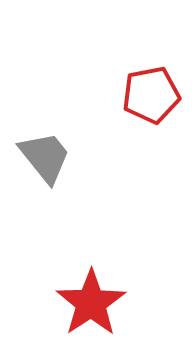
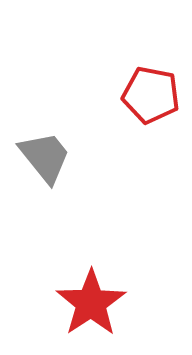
red pentagon: rotated 22 degrees clockwise
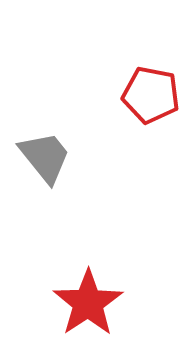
red star: moved 3 px left
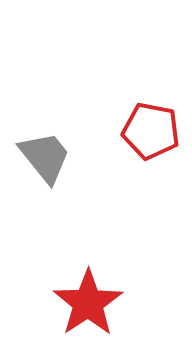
red pentagon: moved 36 px down
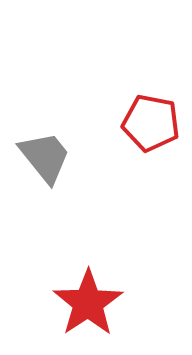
red pentagon: moved 8 px up
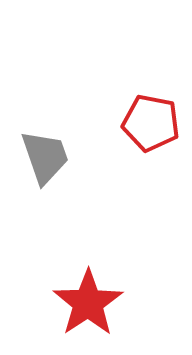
gray trapezoid: rotated 20 degrees clockwise
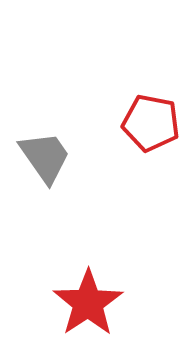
gray trapezoid: rotated 16 degrees counterclockwise
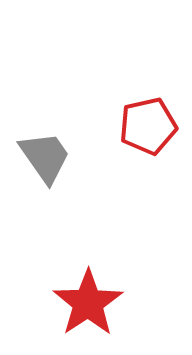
red pentagon: moved 3 px left, 3 px down; rotated 24 degrees counterclockwise
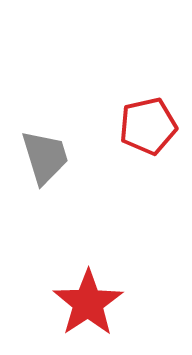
gray trapezoid: rotated 18 degrees clockwise
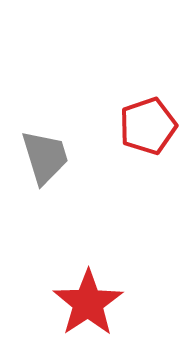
red pentagon: rotated 6 degrees counterclockwise
